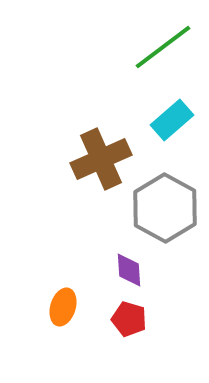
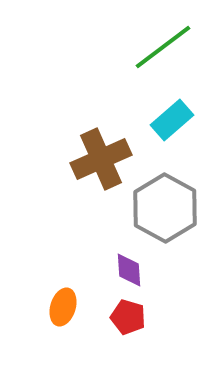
red pentagon: moved 1 px left, 2 px up
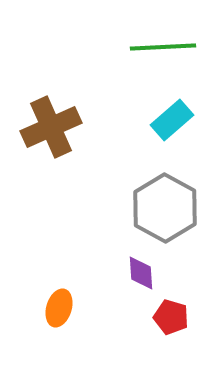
green line: rotated 34 degrees clockwise
brown cross: moved 50 px left, 32 px up
purple diamond: moved 12 px right, 3 px down
orange ellipse: moved 4 px left, 1 px down
red pentagon: moved 43 px right
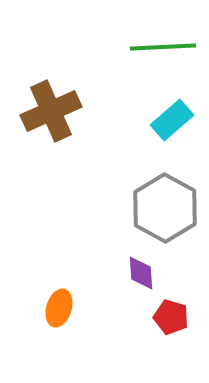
brown cross: moved 16 px up
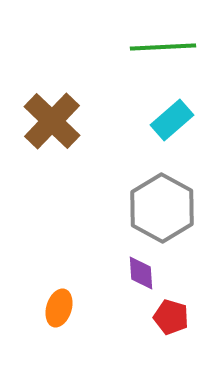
brown cross: moved 1 px right, 10 px down; rotated 22 degrees counterclockwise
gray hexagon: moved 3 px left
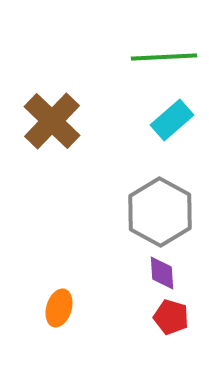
green line: moved 1 px right, 10 px down
gray hexagon: moved 2 px left, 4 px down
purple diamond: moved 21 px right
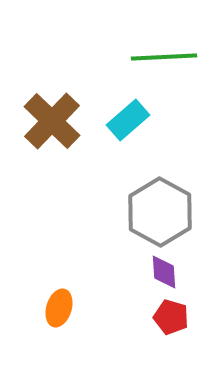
cyan rectangle: moved 44 px left
purple diamond: moved 2 px right, 1 px up
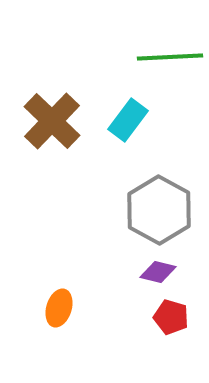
green line: moved 6 px right
cyan rectangle: rotated 12 degrees counterclockwise
gray hexagon: moved 1 px left, 2 px up
purple diamond: moved 6 px left; rotated 72 degrees counterclockwise
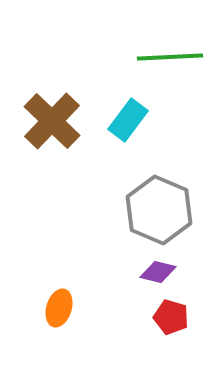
gray hexagon: rotated 6 degrees counterclockwise
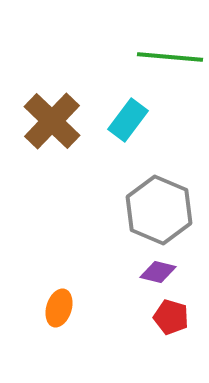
green line: rotated 8 degrees clockwise
